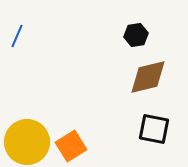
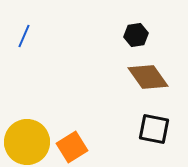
blue line: moved 7 px right
brown diamond: rotated 69 degrees clockwise
orange square: moved 1 px right, 1 px down
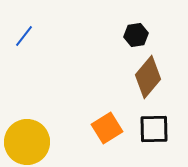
blue line: rotated 15 degrees clockwise
brown diamond: rotated 75 degrees clockwise
black square: rotated 12 degrees counterclockwise
orange square: moved 35 px right, 19 px up
